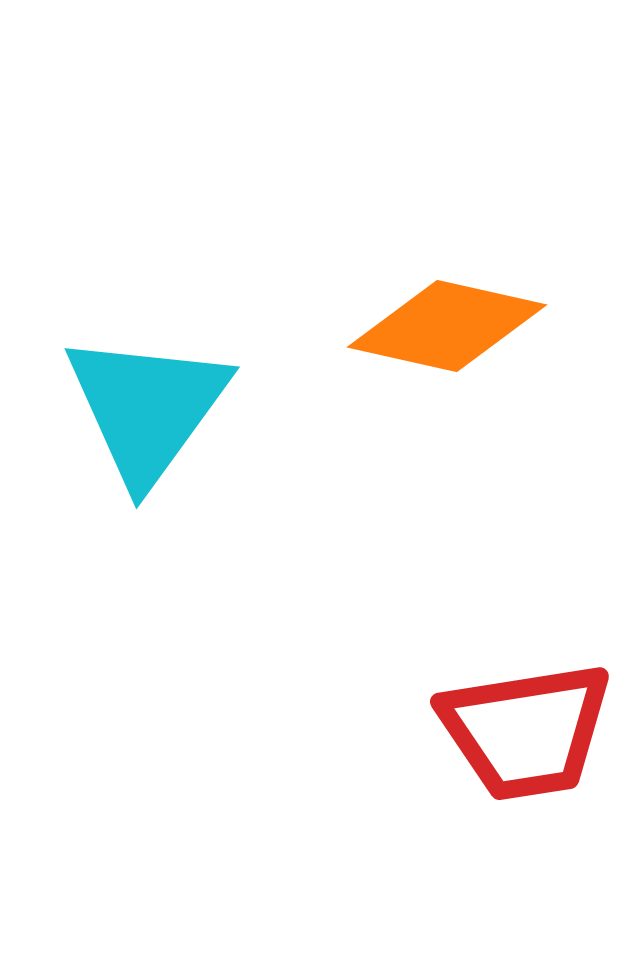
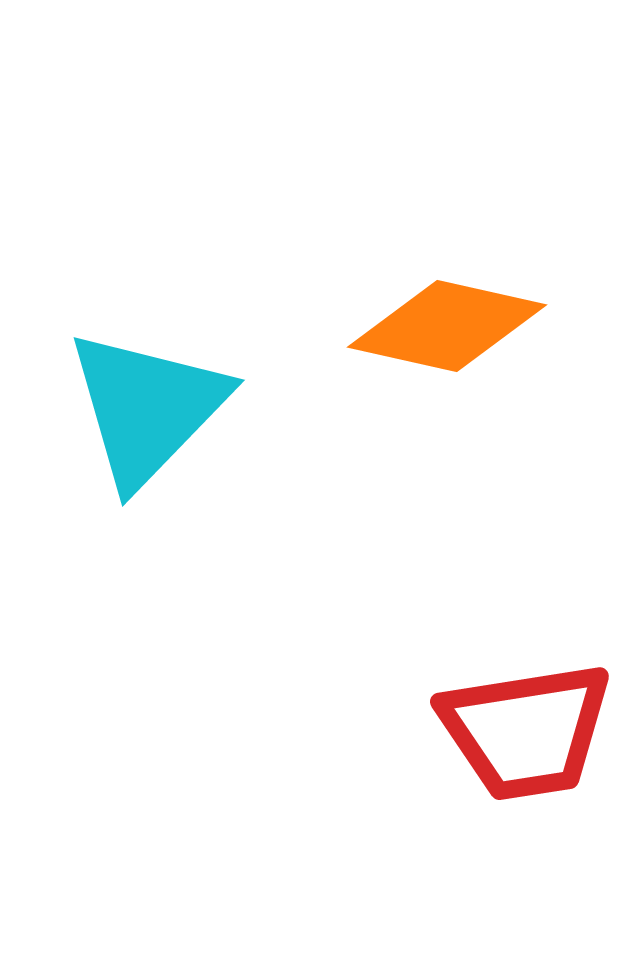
cyan triangle: rotated 8 degrees clockwise
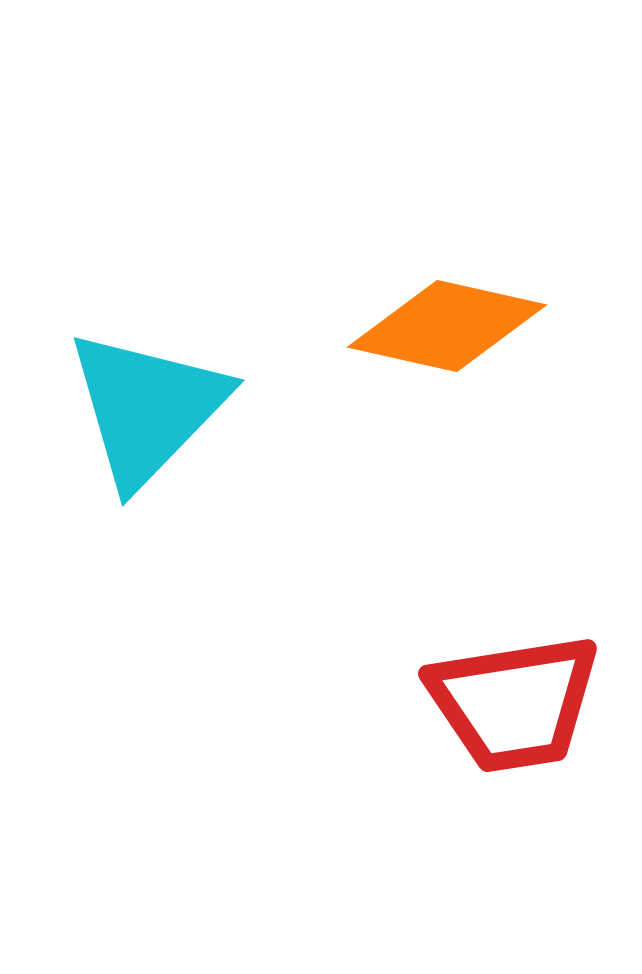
red trapezoid: moved 12 px left, 28 px up
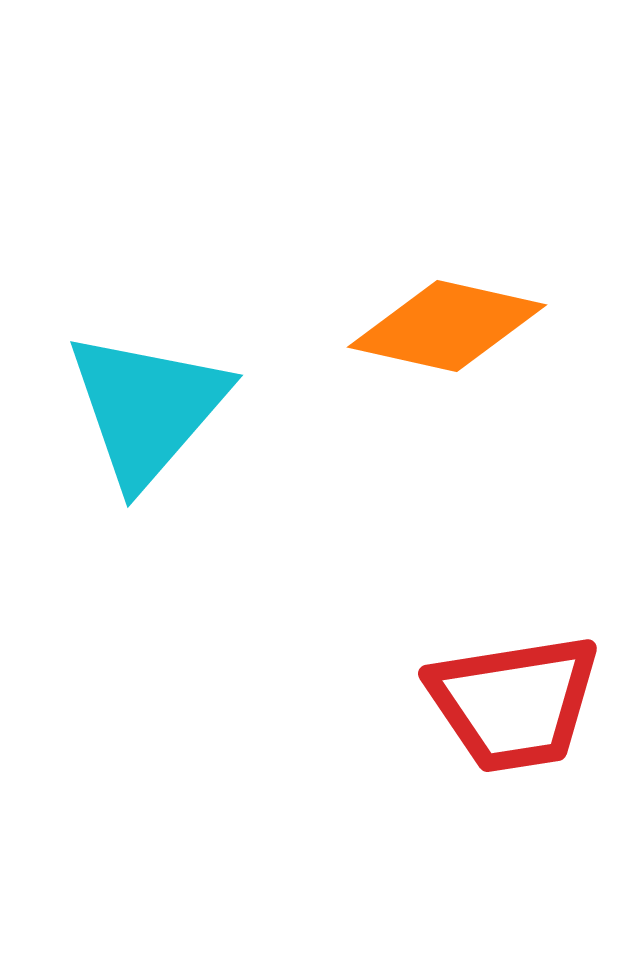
cyan triangle: rotated 3 degrees counterclockwise
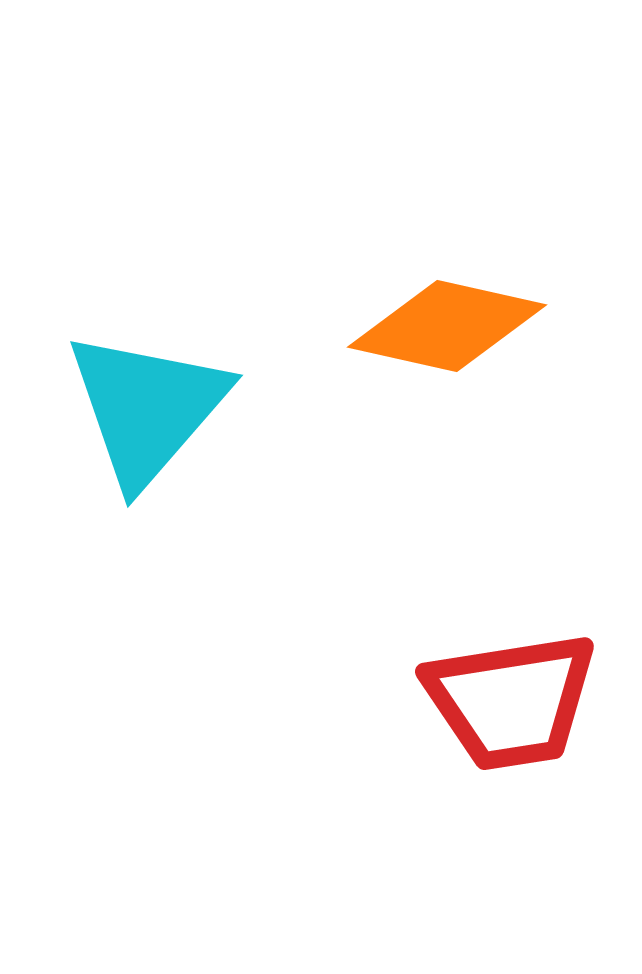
red trapezoid: moved 3 px left, 2 px up
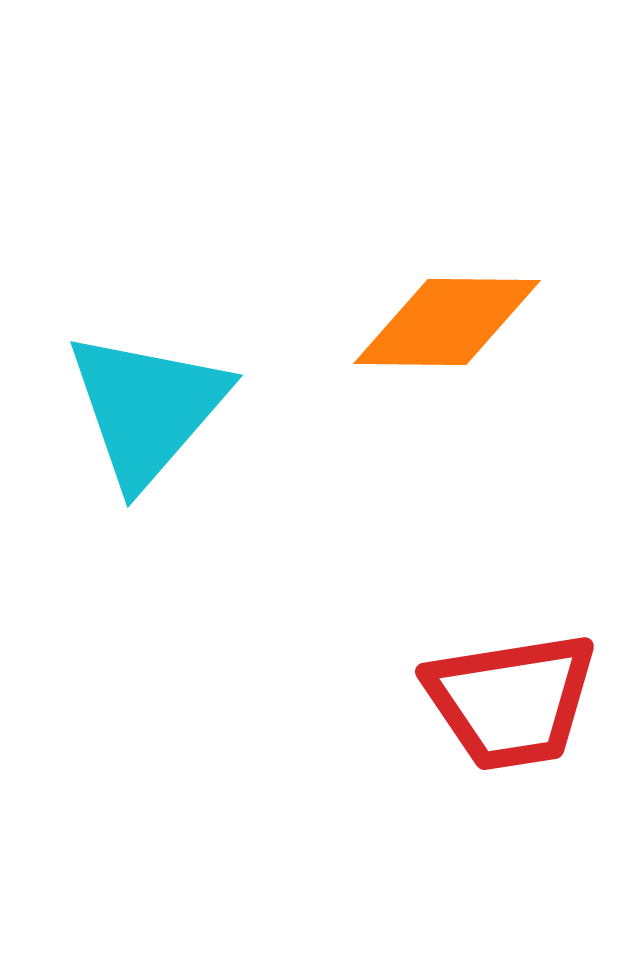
orange diamond: moved 4 px up; rotated 12 degrees counterclockwise
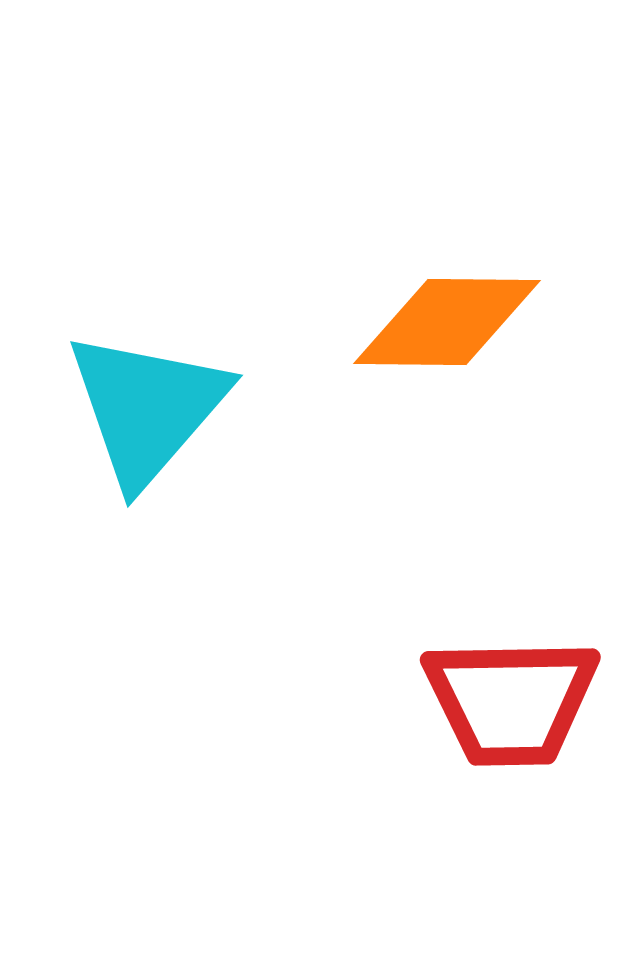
red trapezoid: rotated 8 degrees clockwise
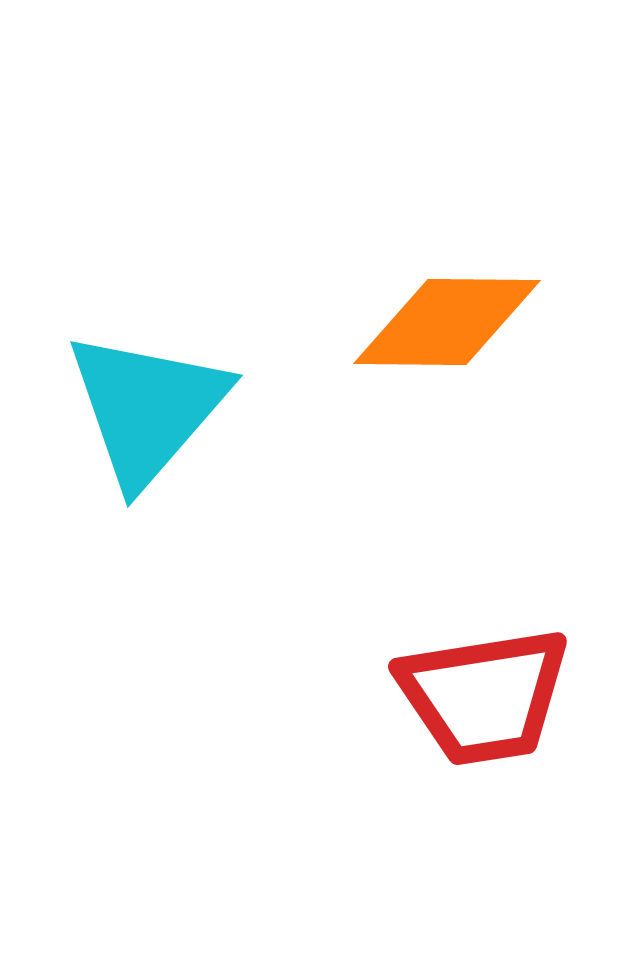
red trapezoid: moved 27 px left, 5 px up; rotated 8 degrees counterclockwise
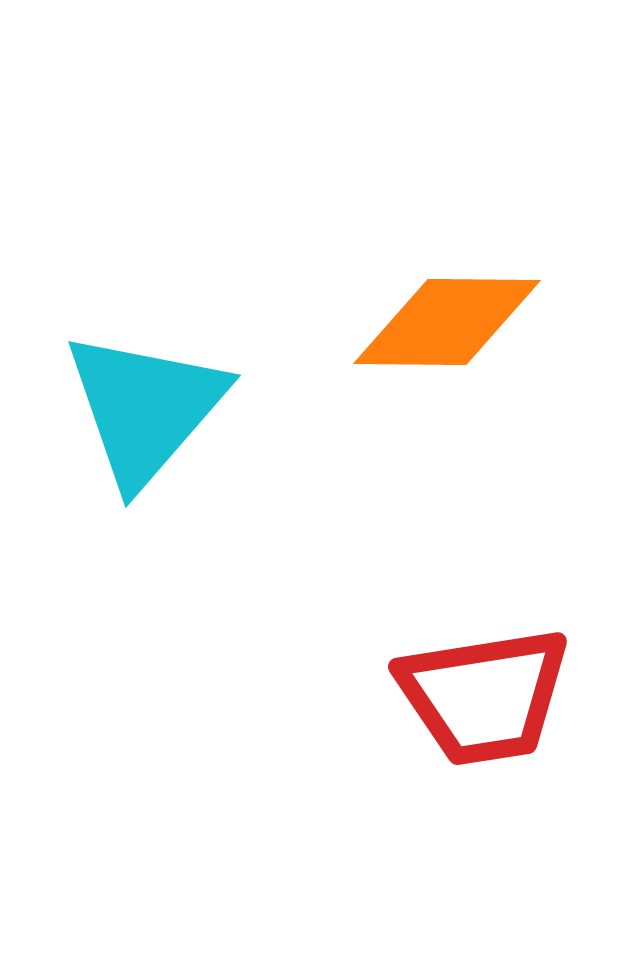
cyan triangle: moved 2 px left
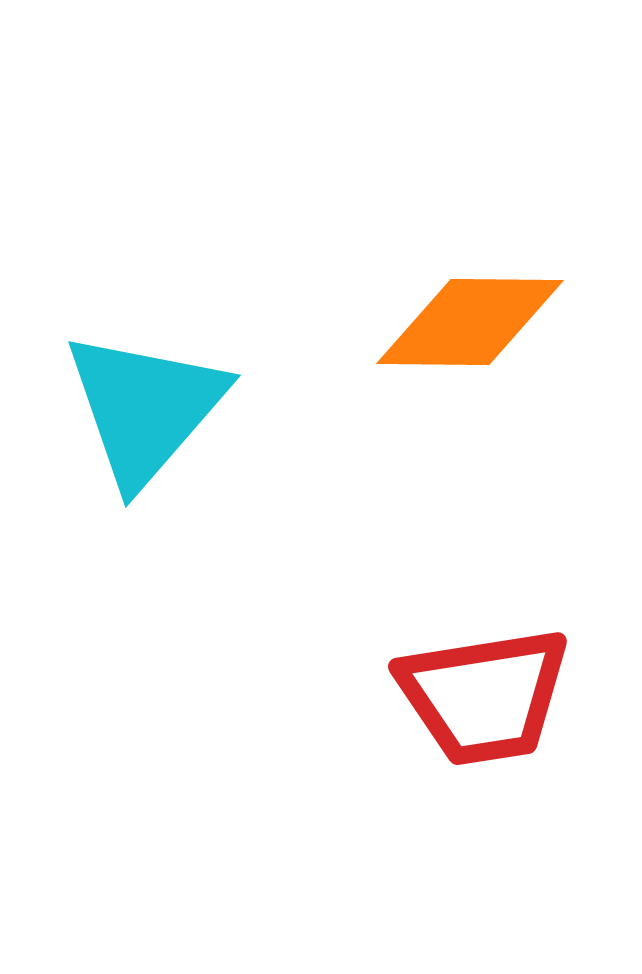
orange diamond: moved 23 px right
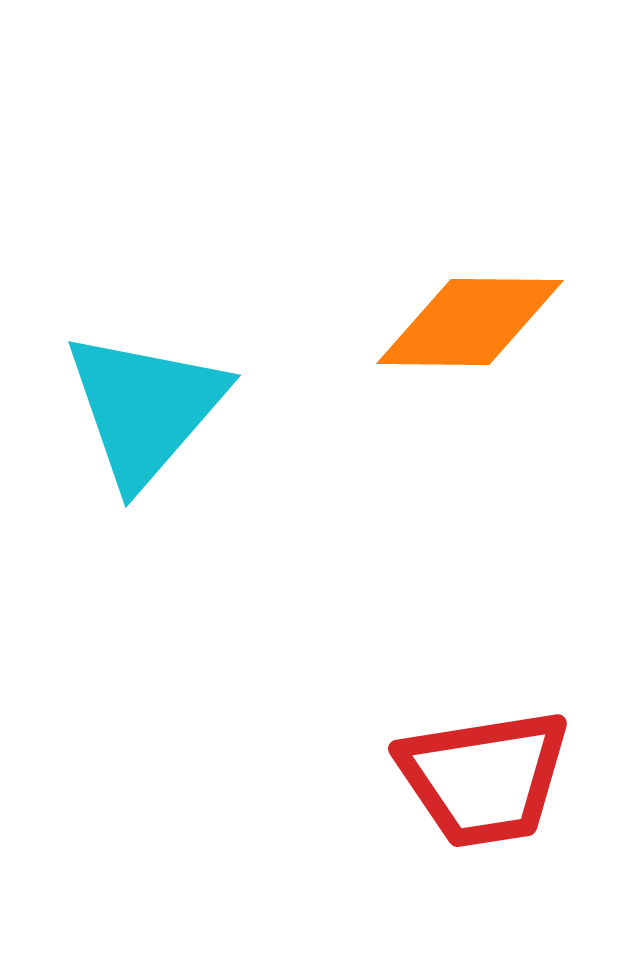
red trapezoid: moved 82 px down
